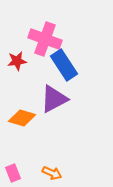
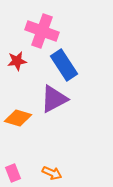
pink cross: moved 3 px left, 8 px up
orange diamond: moved 4 px left
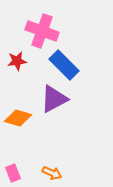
blue rectangle: rotated 12 degrees counterclockwise
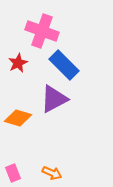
red star: moved 1 px right, 2 px down; rotated 18 degrees counterclockwise
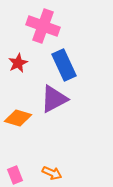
pink cross: moved 1 px right, 5 px up
blue rectangle: rotated 20 degrees clockwise
pink rectangle: moved 2 px right, 2 px down
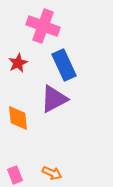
orange diamond: rotated 68 degrees clockwise
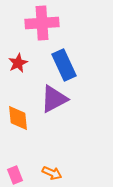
pink cross: moved 1 px left, 3 px up; rotated 24 degrees counterclockwise
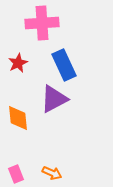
pink rectangle: moved 1 px right, 1 px up
